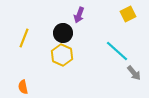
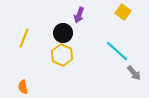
yellow square: moved 5 px left, 2 px up; rotated 28 degrees counterclockwise
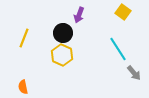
cyan line: moved 1 px right, 2 px up; rotated 15 degrees clockwise
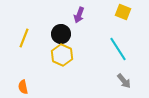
yellow square: rotated 14 degrees counterclockwise
black circle: moved 2 px left, 1 px down
gray arrow: moved 10 px left, 8 px down
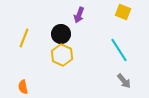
cyan line: moved 1 px right, 1 px down
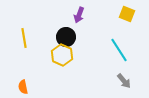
yellow square: moved 4 px right, 2 px down
black circle: moved 5 px right, 3 px down
yellow line: rotated 30 degrees counterclockwise
